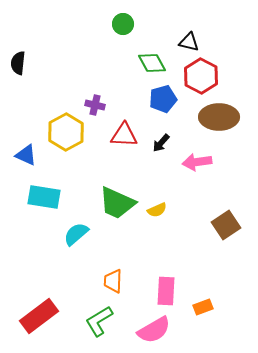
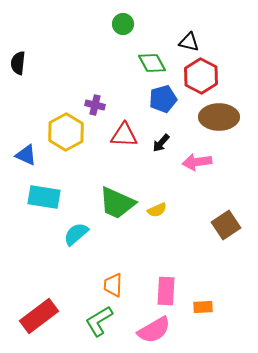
orange trapezoid: moved 4 px down
orange rectangle: rotated 18 degrees clockwise
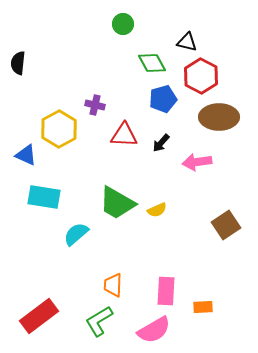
black triangle: moved 2 px left
yellow hexagon: moved 7 px left, 3 px up
green trapezoid: rotated 6 degrees clockwise
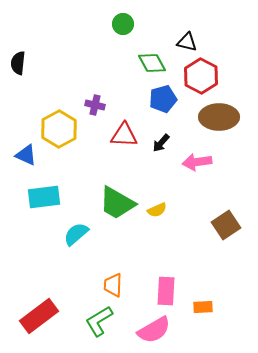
cyan rectangle: rotated 16 degrees counterclockwise
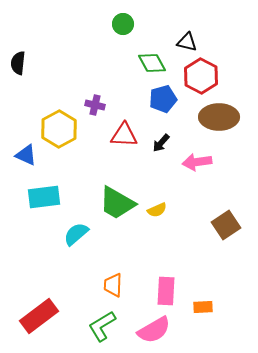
green L-shape: moved 3 px right, 5 px down
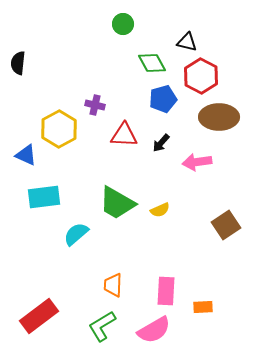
yellow semicircle: moved 3 px right
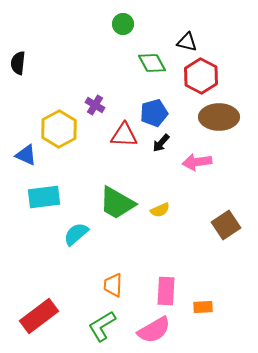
blue pentagon: moved 9 px left, 14 px down
purple cross: rotated 18 degrees clockwise
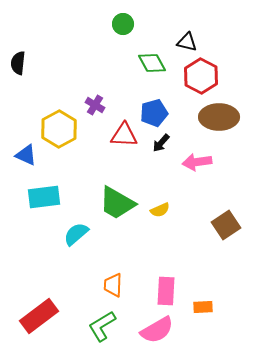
pink semicircle: moved 3 px right
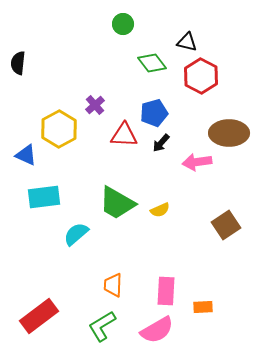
green diamond: rotated 8 degrees counterclockwise
purple cross: rotated 18 degrees clockwise
brown ellipse: moved 10 px right, 16 px down
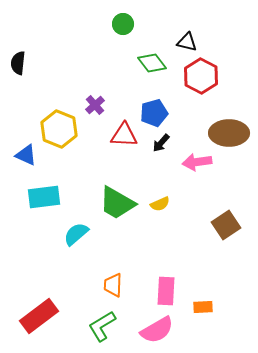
yellow hexagon: rotated 9 degrees counterclockwise
yellow semicircle: moved 6 px up
